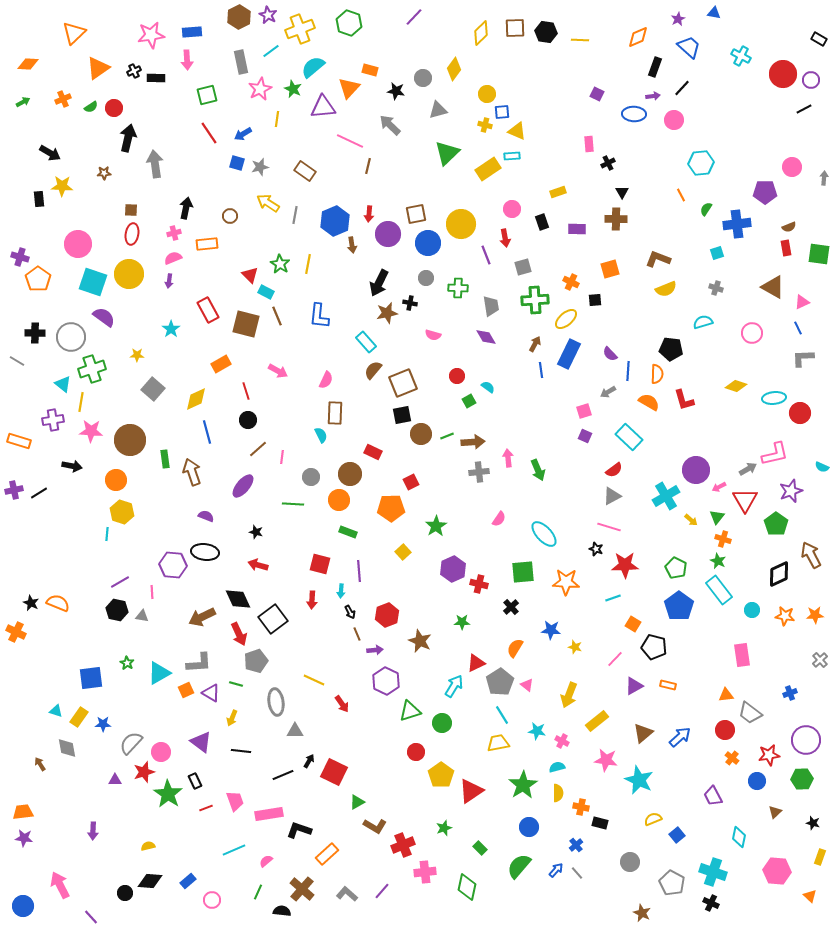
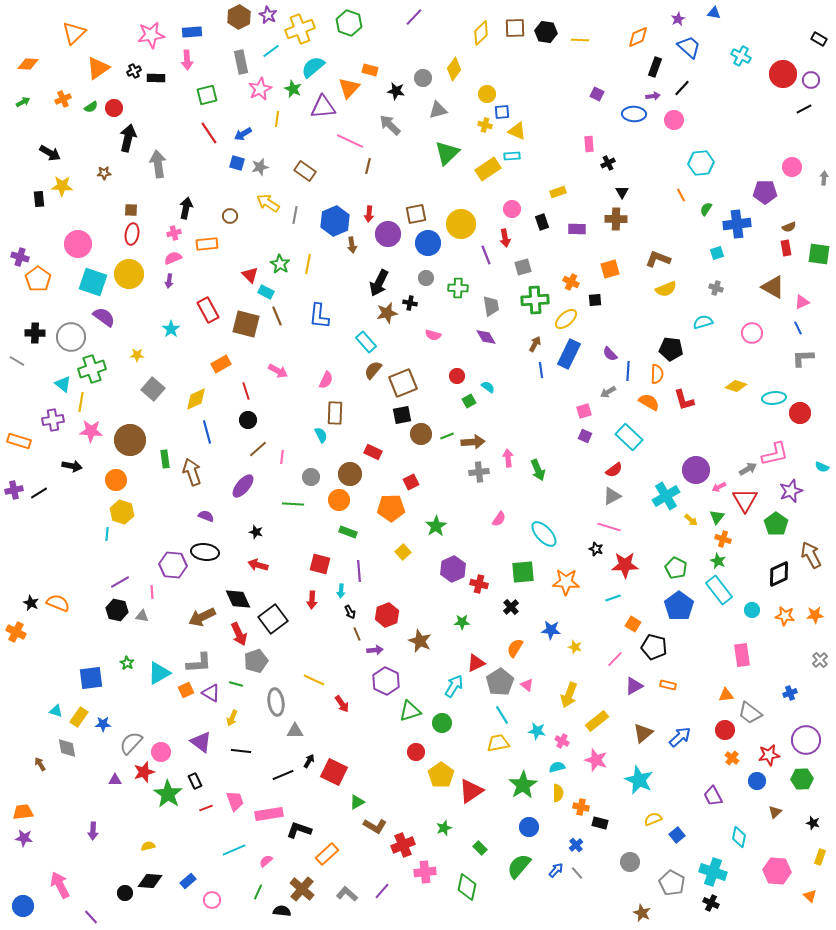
gray arrow at (155, 164): moved 3 px right
pink star at (606, 760): moved 10 px left; rotated 10 degrees clockwise
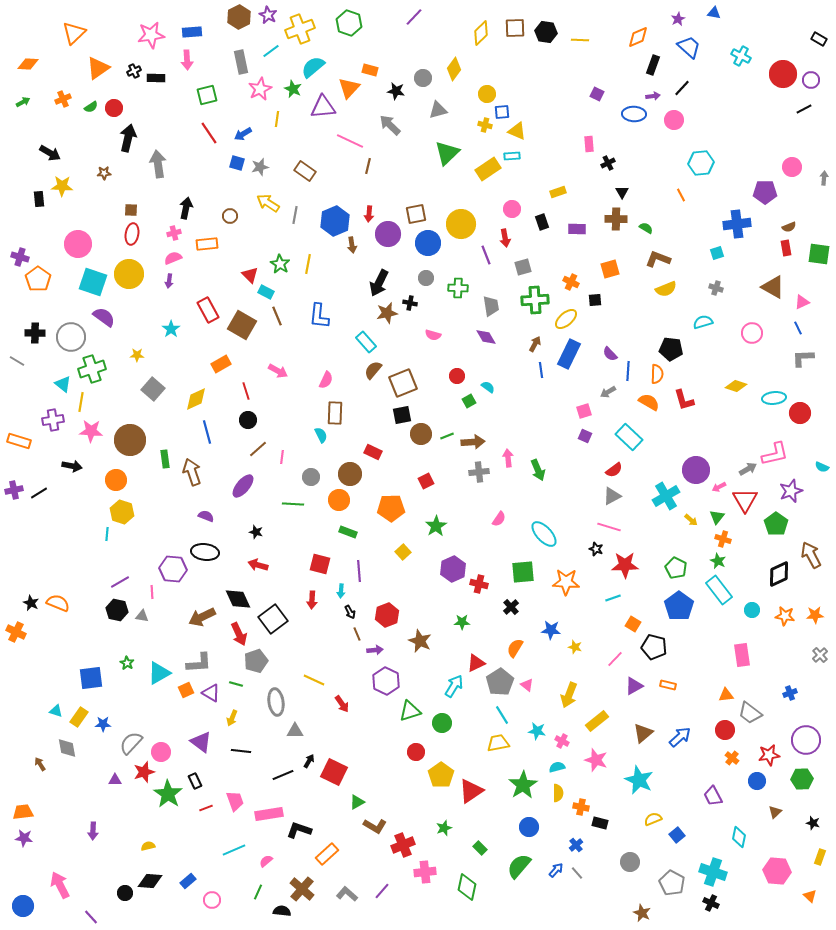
black rectangle at (655, 67): moved 2 px left, 2 px up
green semicircle at (706, 209): moved 60 px left, 19 px down; rotated 88 degrees clockwise
brown square at (246, 324): moved 4 px left, 1 px down; rotated 16 degrees clockwise
red square at (411, 482): moved 15 px right, 1 px up
purple hexagon at (173, 565): moved 4 px down
gray cross at (820, 660): moved 5 px up
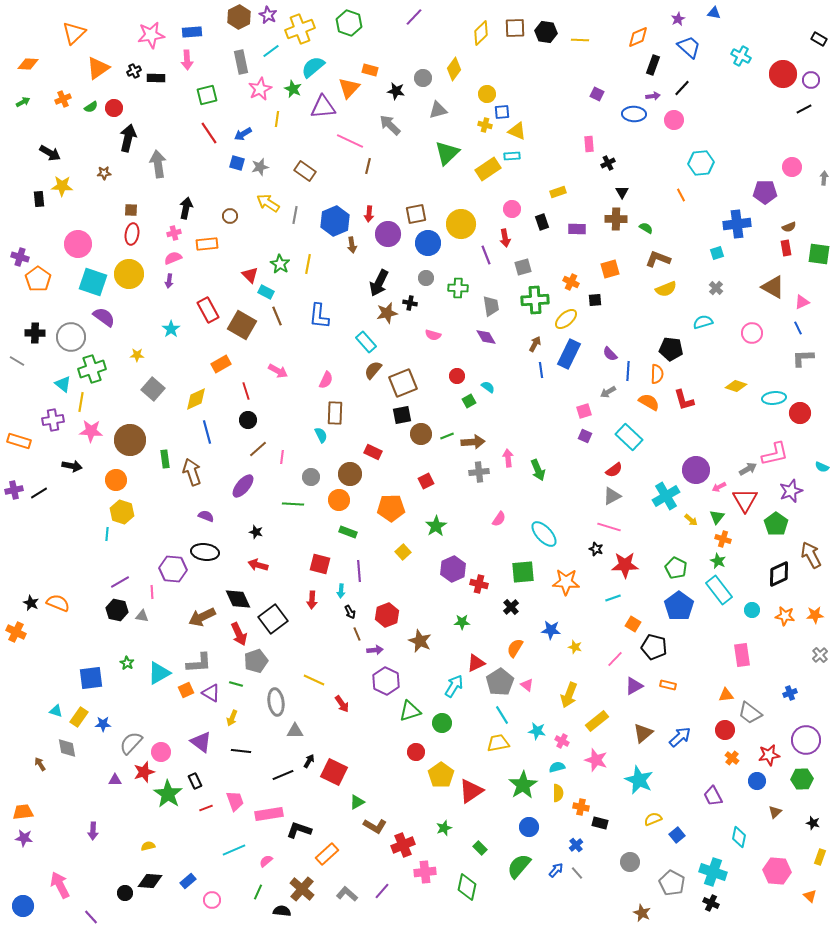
gray cross at (716, 288): rotated 24 degrees clockwise
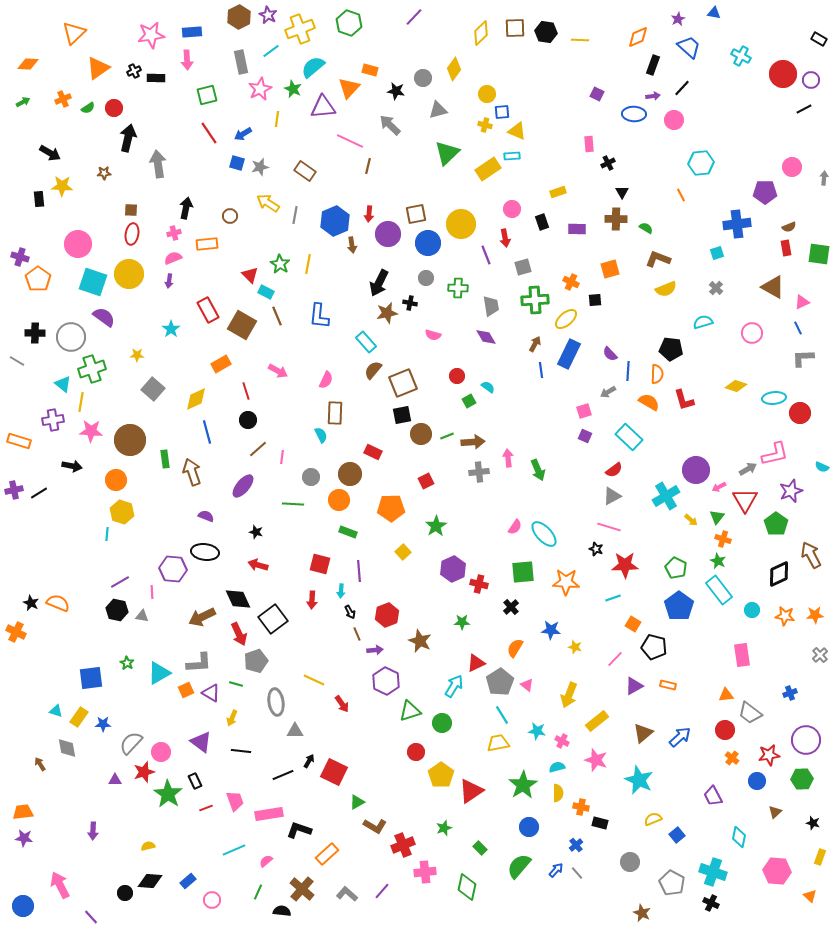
green semicircle at (91, 107): moved 3 px left, 1 px down
pink semicircle at (499, 519): moved 16 px right, 8 px down
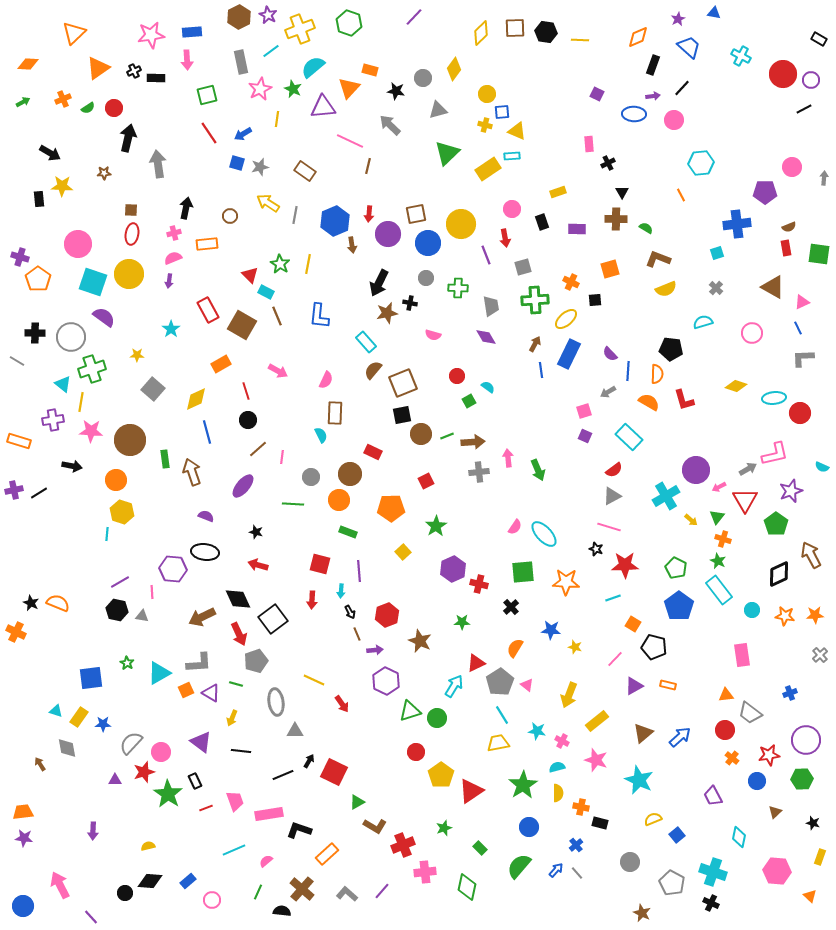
green circle at (442, 723): moved 5 px left, 5 px up
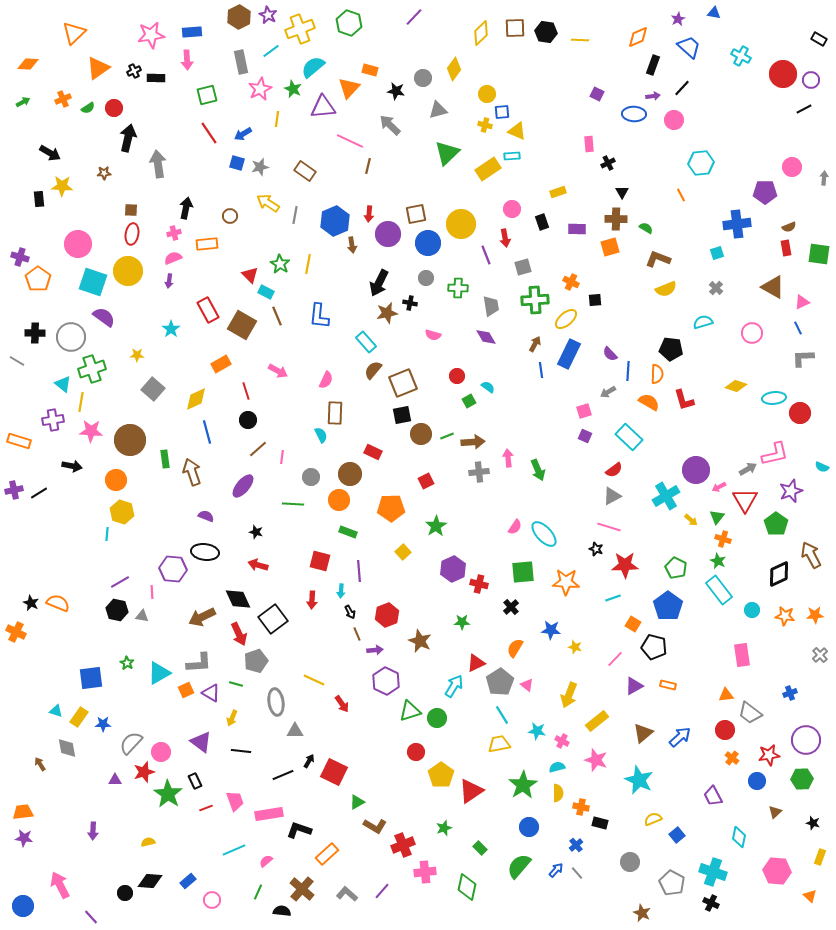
orange square at (610, 269): moved 22 px up
yellow circle at (129, 274): moved 1 px left, 3 px up
red square at (320, 564): moved 3 px up
blue pentagon at (679, 606): moved 11 px left
yellow trapezoid at (498, 743): moved 1 px right, 1 px down
yellow semicircle at (148, 846): moved 4 px up
